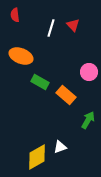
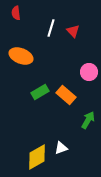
red semicircle: moved 1 px right, 2 px up
red triangle: moved 6 px down
green rectangle: moved 10 px down; rotated 60 degrees counterclockwise
white triangle: moved 1 px right, 1 px down
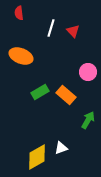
red semicircle: moved 3 px right
pink circle: moved 1 px left
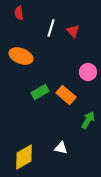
white triangle: rotated 32 degrees clockwise
yellow diamond: moved 13 px left
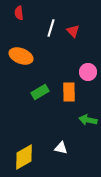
orange rectangle: moved 3 px right, 3 px up; rotated 48 degrees clockwise
green arrow: rotated 108 degrees counterclockwise
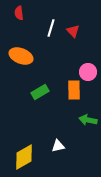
orange rectangle: moved 5 px right, 2 px up
white triangle: moved 3 px left, 2 px up; rotated 24 degrees counterclockwise
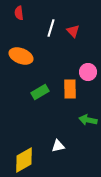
orange rectangle: moved 4 px left, 1 px up
yellow diamond: moved 3 px down
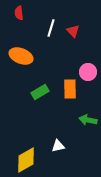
yellow diamond: moved 2 px right
